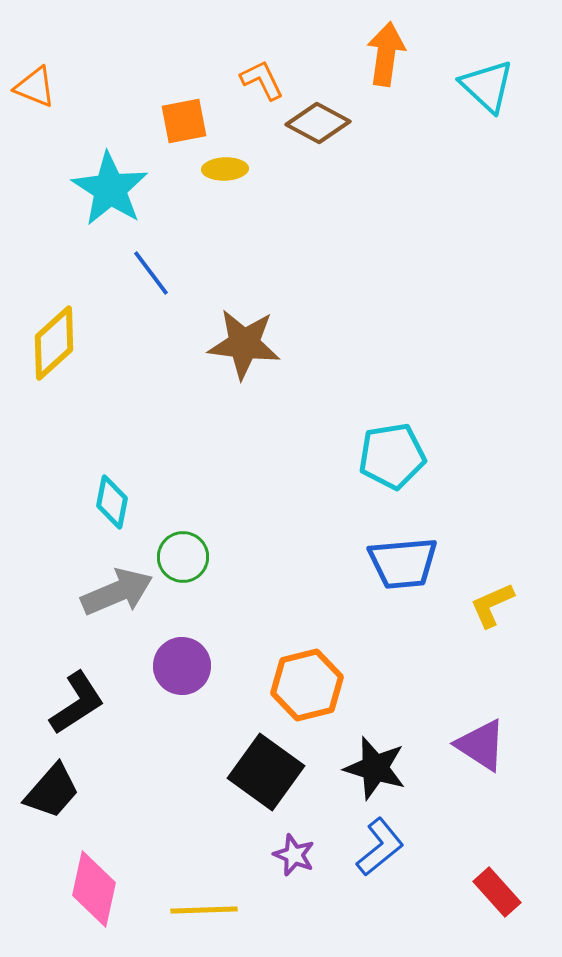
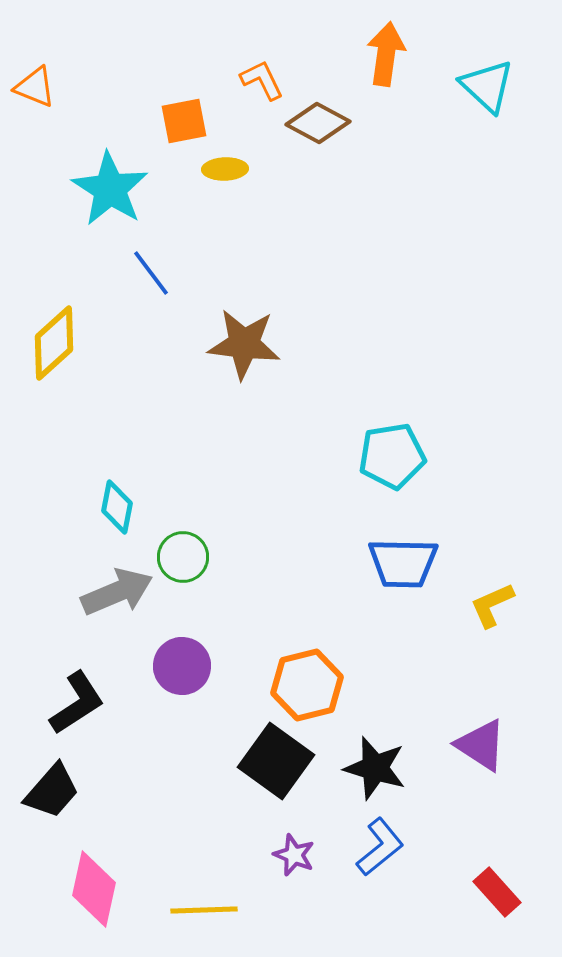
cyan diamond: moved 5 px right, 5 px down
blue trapezoid: rotated 6 degrees clockwise
black square: moved 10 px right, 11 px up
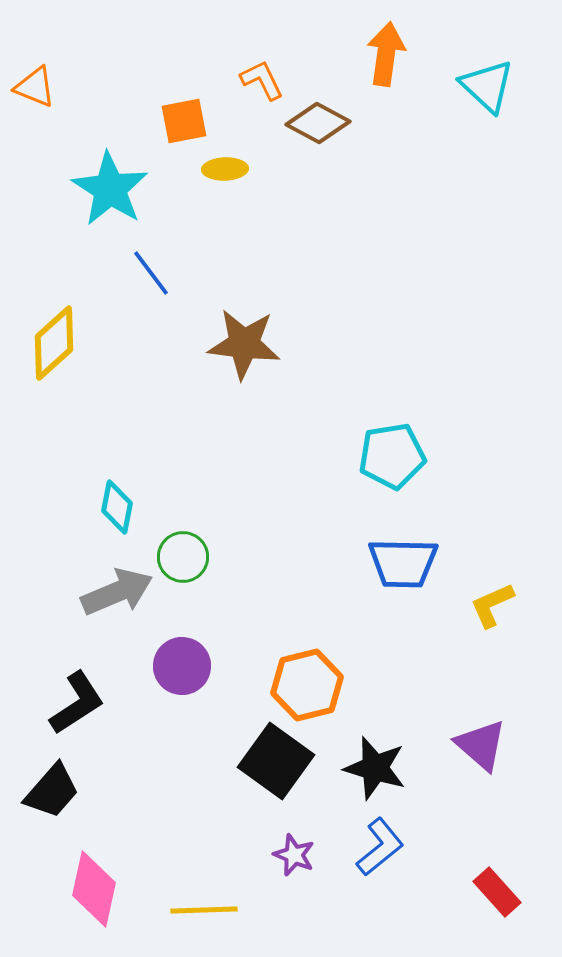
purple triangle: rotated 8 degrees clockwise
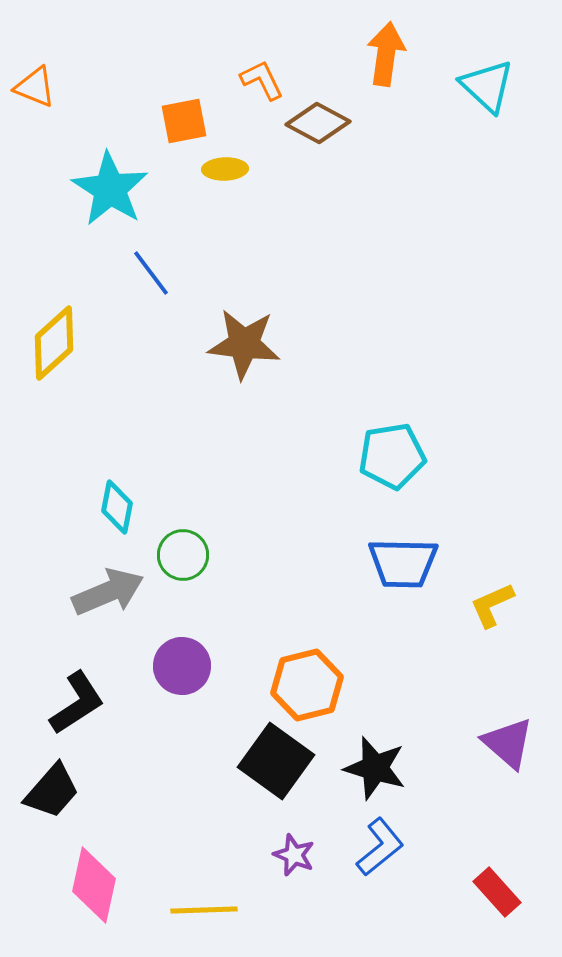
green circle: moved 2 px up
gray arrow: moved 9 px left
purple triangle: moved 27 px right, 2 px up
pink diamond: moved 4 px up
